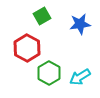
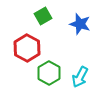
green square: moved 1 px right
blue star: rotated 25 degrees clockwise
cyan arrow: rotated 30 degrees counterclockwise
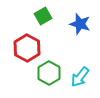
cyan arrow: rotated 10 degrees clockwise
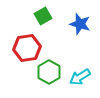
red hexagon: rotated 24 degrees clockwise
green hexagon: moved 1 px up
cyan arrow: rotated 20 degrees clockwise
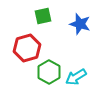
green square: rotated 18 degrees clockwise
red hexagon: rotated 8 degrees counterclockwise
cyan arrow: moved 4 px left
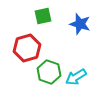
green hexagon: rotated 10 degrees counterclockwise
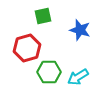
blue star: moved 6 px down
green hexagon: rotated 20 degrees counterclockwise
cyan arrow: moved 2 px right
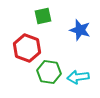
red hexagon: rotated 24 degrees counterclockwise
green hexagon: rotated 10 degrees clockwise
cyan arrow: rotated 25 degrees clockwise
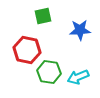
blue star: rotated 20 degrees counterclockwise
red hexagon: moved 2 px down; rotated 8 degrees counterclockwise
cyan arrow: rotated 15 degrees counterclockwise
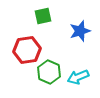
blue star: moved 1 px down; rotated 15 degrees counterclockwise
red hexagon: rotated 20 degrees counterclockwise
green hexagon: rotated 15 degrees clockwise
